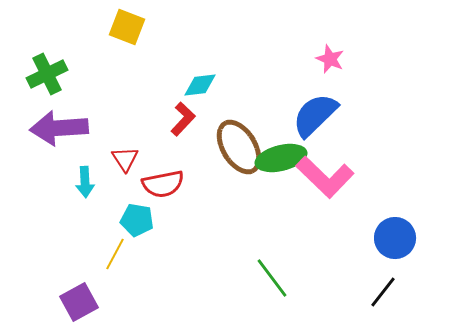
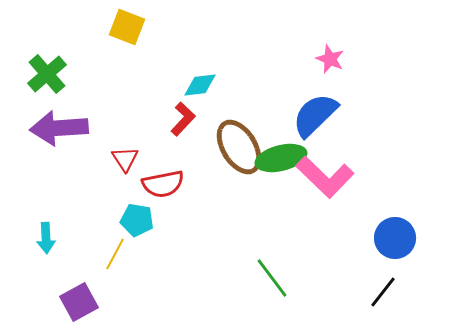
green cross: rotated 15 degrees counterclockwise
cyan arrow: moved 39 px left, 56 px down
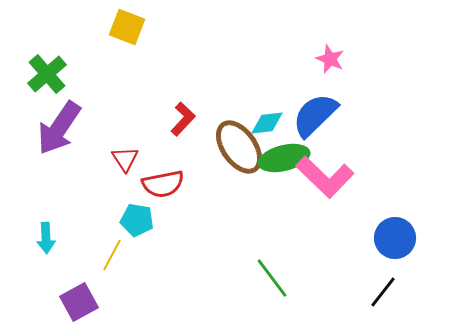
cyan diamond: moved 67 px right, 38 px down
purple arrow: rotated 52 degrees counterclockwise
brown ellipse: rotated 4 degrees counterclockwise
green ellipse: moved 3 px right
yellow line: moved 3 px left, 1 px down
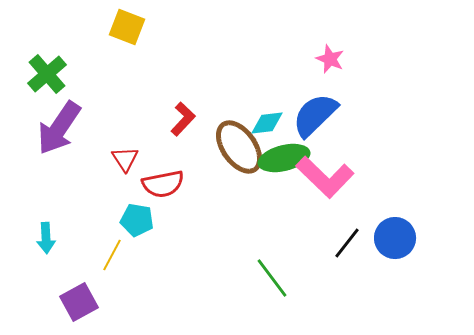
black line: moved 36 px left, 49 px up
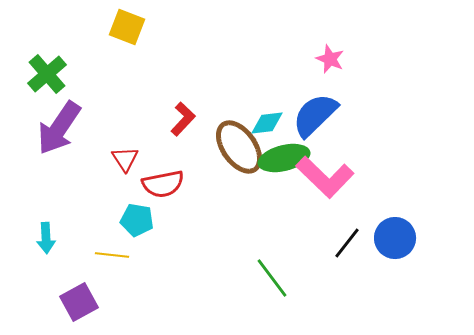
yellow line: rotated 68 degrees clockwise
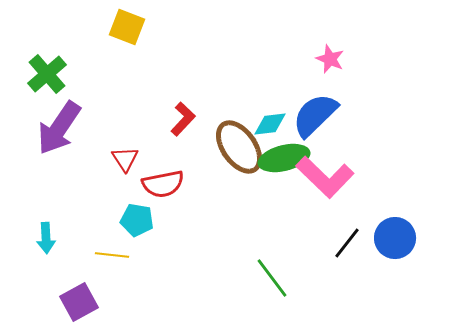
cyan diamond: moved 3 px right, 1 px down
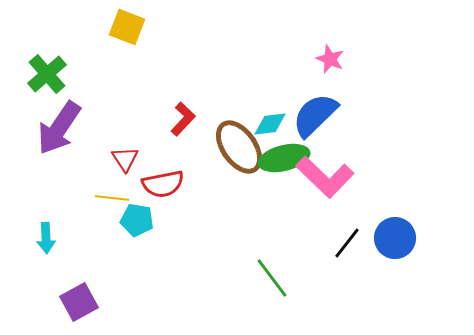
yellow line: moved 57 px up
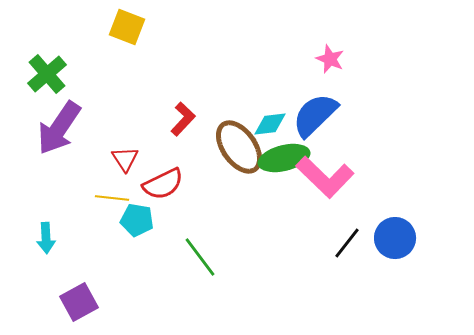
red semicircle: rotated 15 degrees counterclockwise
green line: moved 72 px left, 21 px up
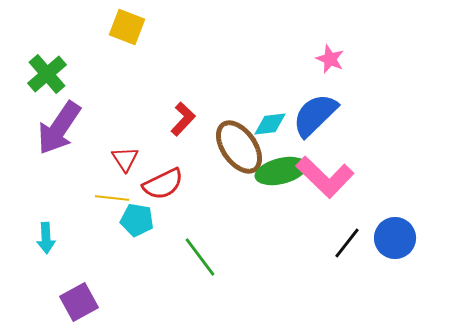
green ellipse: moved 3 px left, 13 px down
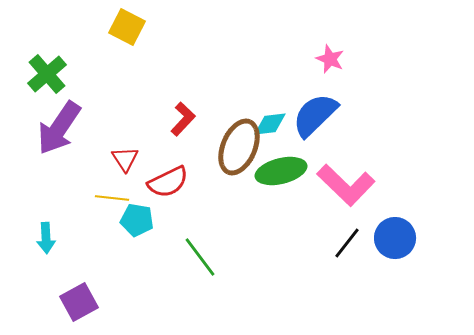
yellow square: rotated 6 degrees clockwise
brown ellipse: rotated 58 degrees clockwise
pink L-shape: moved 21 px right, 8 px down
red semicircle: moved 5 px right, 2 px up
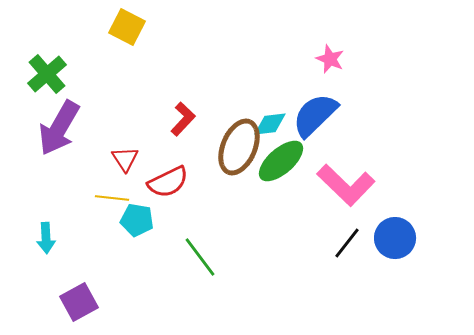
purple arrow: rotated 4 degrees counterclockwise
green ellipse: moved 10 px up; rotated 27 degrees counterclockwise
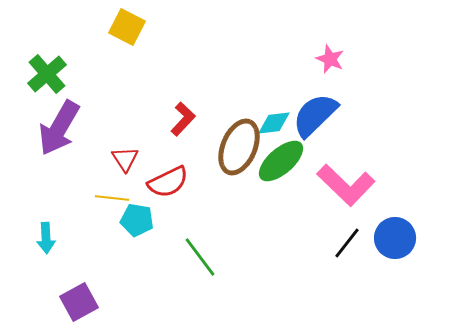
cyan diamond: moved 4 px right, 1 px up
